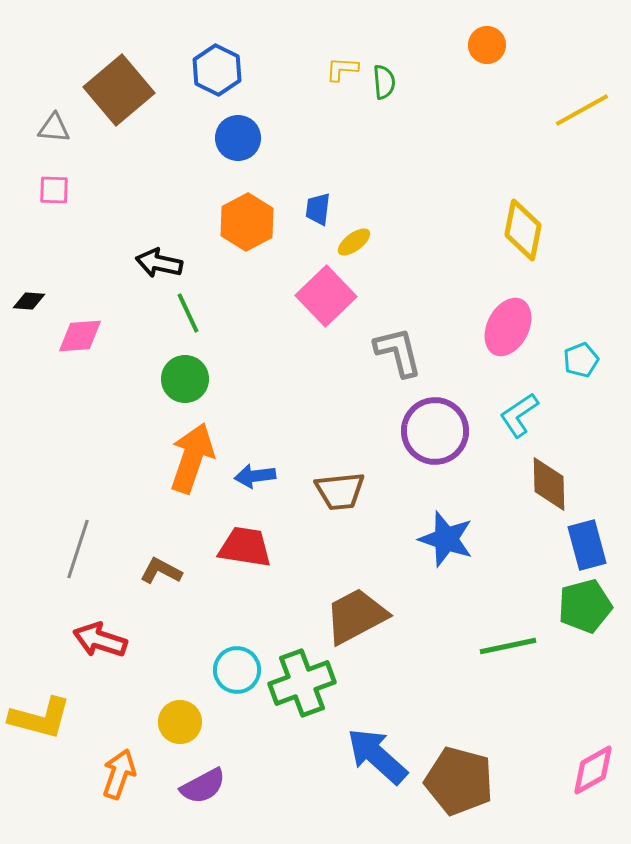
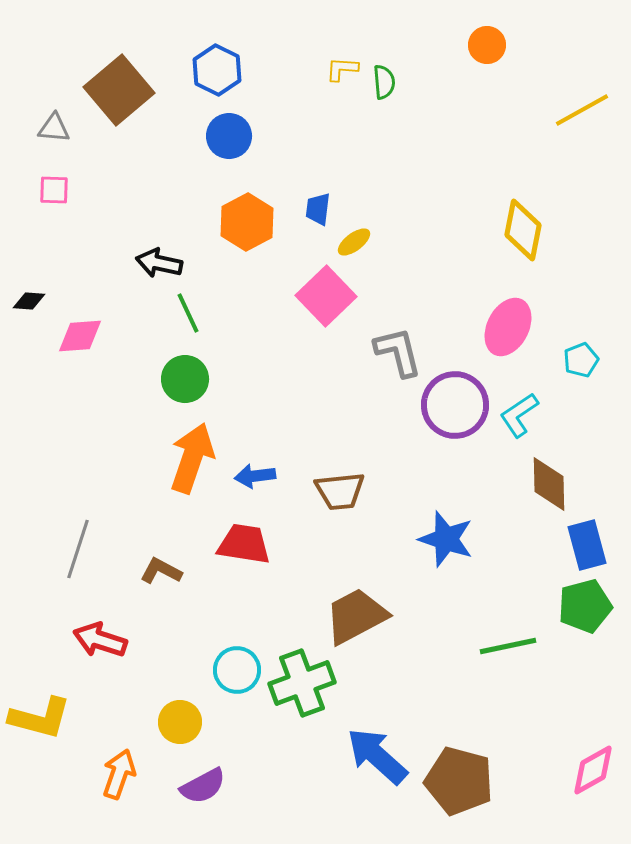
blue circle at (238, 138): moved 9 px left, 2 px up
purple circle at (435, 431): moved 20 px right, 26 px up
red trapezoid at (245, 547): moved 1 px left, 3 px up
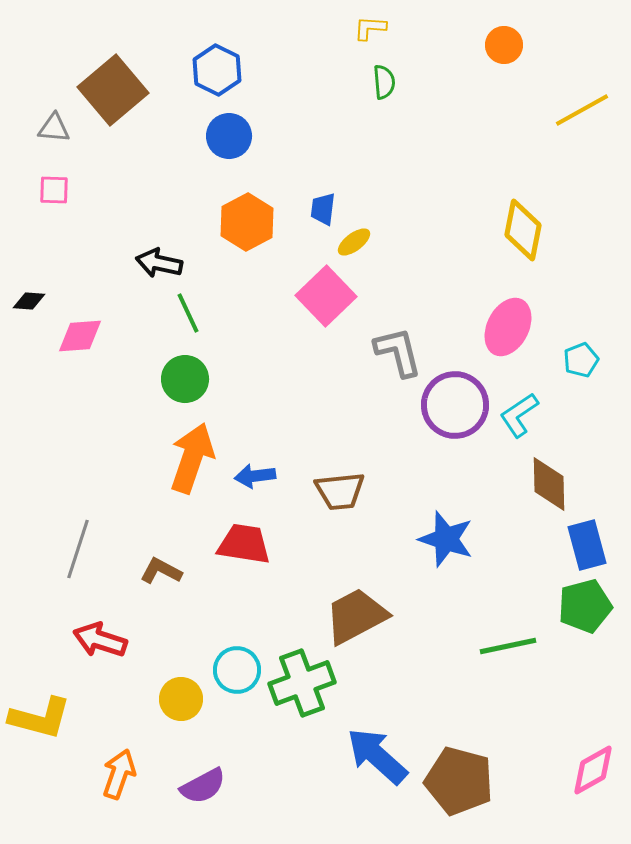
orange circle at (487, 45): moved 17 px right
yellow L-shape at (342, 69): moved 28 px right, 41 px up
brown square at (119, 90): moved 6 px left
blue trapezoid at (318, 209): moved 5 px right
yellow circle at (180, 722): moved 1 px right, 23 px up
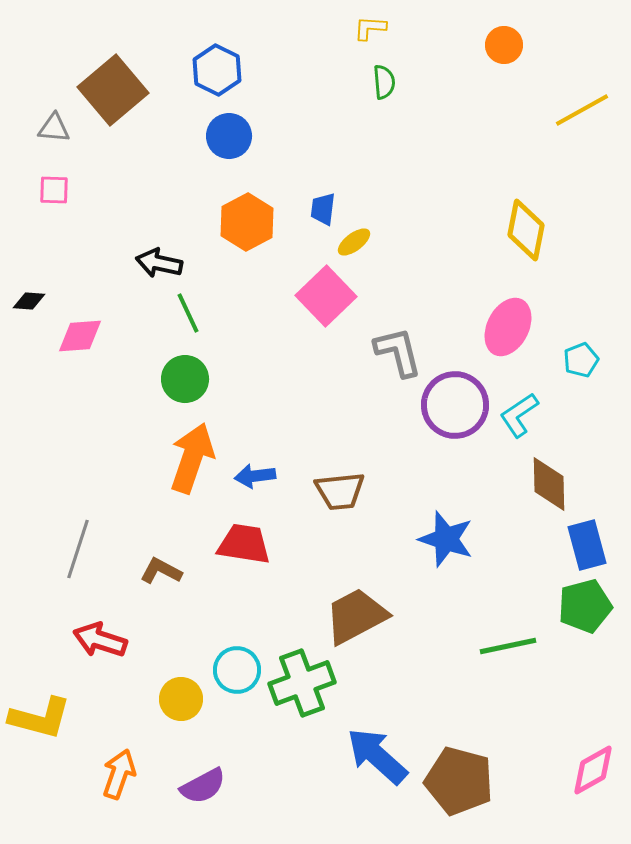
yellow diamond at (523, 230): moved 3 px right
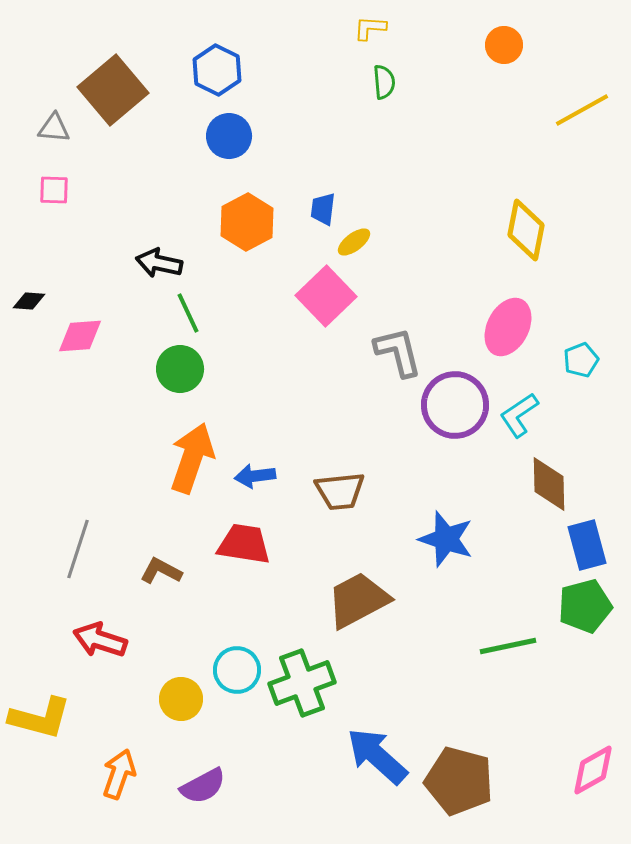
green circle at (185, 379): moved 5 px left, 10 px up
brown trapezoid at (356, 616): moved 2 px right, 16 px up
